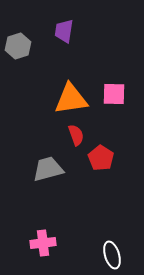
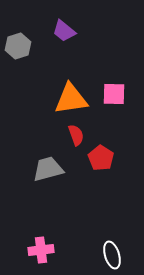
purple trapezoid: rotated 60 degrees counterclockwise
pink cross: moved 2 px left, 7 px down
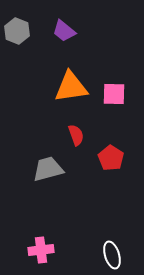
gray hexagon: moved 1 px left, 15 px up; rotated 20 degrees counterclockwise
orange triangle: moved 12 px up
red pentagon: moved 10 px right
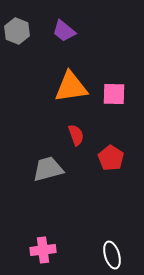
pink cross: moved 2 px right
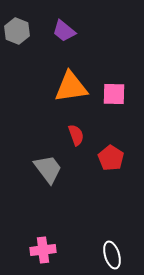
gray trapezoid: rotated 68 degrees clockwise
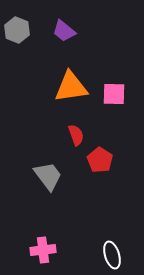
gray hexagon: moved 1 px up
red pentagon: moved 11 px left, 2 px down
gray trapezoid: moved 7 px down
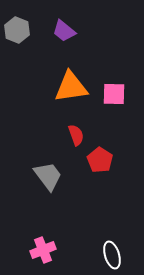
pink cross: rotated 15 degrees counterclockwise
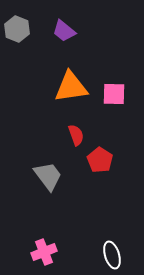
gray hexagon: moved 1 px up
pink cross: moved 1 px right, 2 px down
